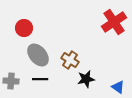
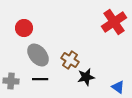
black star: moved 2 px up
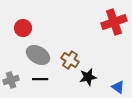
red cross: rotated 15 degrees clockwise
red circle: moved 1 px left
gray ellipse: rotated 20 degrees counterclockwise
black star: moved 2 px right
gray cross: moved 1 px up; rotated 21 degrees counterclockwise
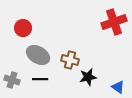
brown cross: rotated 18 degrees counterclockwise
gray cross: moved 1 px right; rotated 35 degrees clockwise
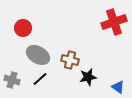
black line: rotated 42 degrees counterclockwise
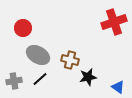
gray cross: moved 2 px right, 1 px down; rotated 28 degrees counterclockwise
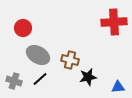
red cross: rotated 15 degrees clockwise
gray cross: rotated 28 degrees clockwise
blue triangle: rotated 40 degrees counterclockwise
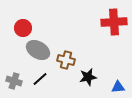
gray ellipse: moved 5 px up
brown cross: moved 4 px left
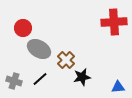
gray ellipse: moved 1 px right, 1 px up
brown cross: rotated 30 degrees clockwise
black star: moved 6 px left
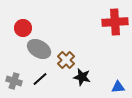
red cross: moved 1 px right
black star: rotated 24 degrees clockwise
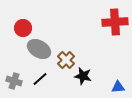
black star: moved 1 px right, 1 px up
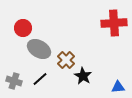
red cross: moved 1 px left, 1 px down
black star: rotated 18 degrees clockwise
